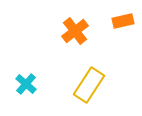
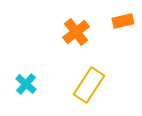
orange cross: moved 1 px right, 1 px down
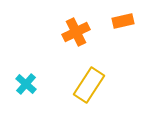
orange cross: rotated 12 degrees clockwise
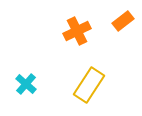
orange rectangle: rotated 25 degrees counterclockwise
orange cross: moved 1 px right, 1 px up
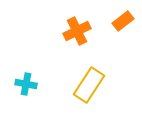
cyan cross: rotated 30 degrees counterclockwise
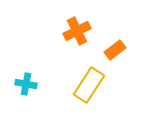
orange rectangle: moved 8 px left, 29 px down
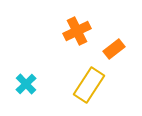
orange rectangle: moved 1 px left, 1 px up
cyan cross: rotated 35 degrees clockwise
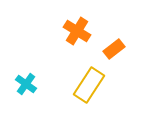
orange cross: rotated 32 degrees counterclockwise
cyan cross: rotated 10 degrees counterclockwise
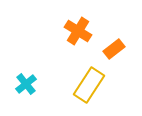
orange cross: moved 1 px right
cyan cross: rotated 15 degrees clockwise
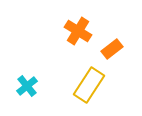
orange rectangle: moved 2 px left
cyan cross: moved 1 px right, 2 px down
